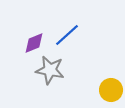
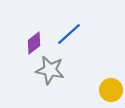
blue line: moved 2 px right, 1 px up
purple diamond: rotated 15 degrees counterclockwise
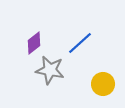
blue line: moved 11 px right, 9 px down
yellow circle: moved 8 px left, 6 px up
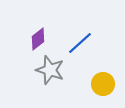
purple diamond: moved 4 px right, 4 px up
gray star: rotated 8 degrees clockwise
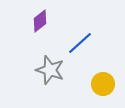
purple diamond: moved 2 px right, 18 px up
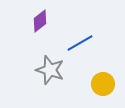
blue line: rotated 12 degrees clockwise
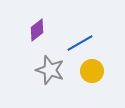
purple diamond: moved 3 px left, 9 px down
yellow circle: moved 11 px left, 13 px up
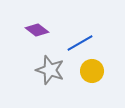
purple diamond: rotated 75 degrees clockwise
